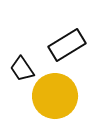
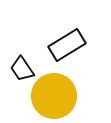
yellow circle: moved 1 px left
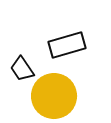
black rectangle: rotated 15 degrees clockwise
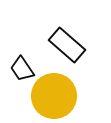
black rectangle: rotated 57 degrees clockwise
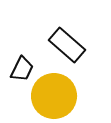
black trapezoid: rotated 120 degrees counterclockwise
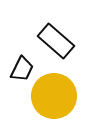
black rectangle: moved 11 px left, 4 px up
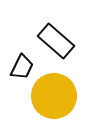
black trapezoid: moved 2 px up
